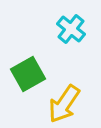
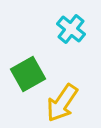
yellow arrow: moved 2 px left, 1 px up
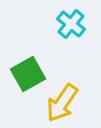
cyan cross: moved 5 px up
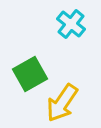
green square: moved 2 px right
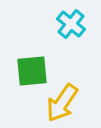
green square: moved 2 px right, 3 px up; rotated 24 degrees clockwise
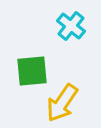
cyan cross: moved 2 px down
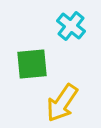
green square: moved 7 px up
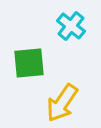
green square: moved 3 px left, 1 px up
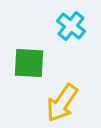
green square: rotated 8 degrees clockwise
